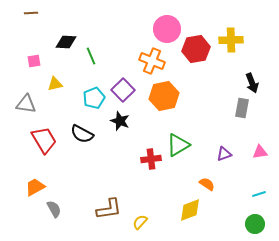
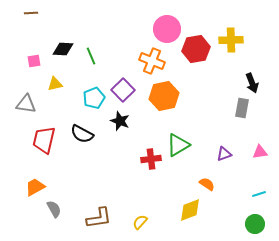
black diamond: moved 3 px left, 7 px down
red trapezoid: rotated 136 degrees counterclockwise
brown L-shape: moved 10 px left, 9 px down
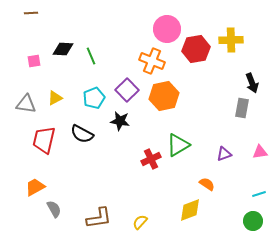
yellow triangle: moved 14 px down; rotated 14 degrees counterclockwise
purple square: moved 4 px right
black star: rotated 12 degrees counterclockwise
red cross: rotated 18 degrees counterclockwise
green circle: moved 2 px left, 3 px up
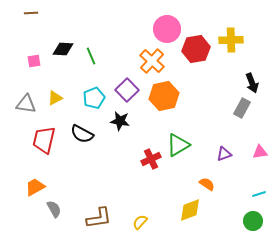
orange cross: rotated 20 degrees clockwise
gray rectangle: rotated 18 degrees clockwise
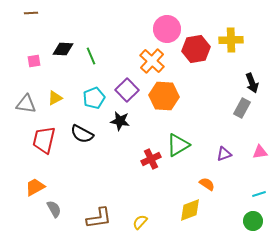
orange hexagon: rotated 16 degrees clockwise
